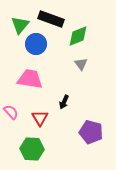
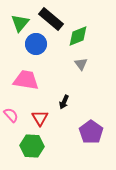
black rectangle: rotated 20 degrees clockwise
green triangle: moved 2 px up
pink trapezoid: moved 4 px left, 1 px down
pink semicircle: moved 3 px down
purple pentagon: rotated 20 degrees clockwise
green hexagon: moved 3 px up
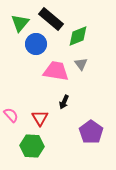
pink trapezoid: moved 30 px right, 9 px up
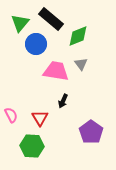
black arrow: moved 1 px left, 1 px up
pink semicircle: rotated 14 degrees clockwise
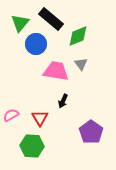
pink semicircle: rotated 91 degrees counterclockwise
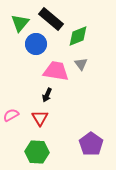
black arrow: moved 16 px left, 6 px up
purple pentagon: moved 12 px down
green hexagon: moved 5 px right, 6 px down
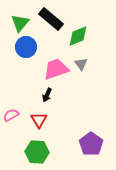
blue circle: moved 10 px left, 3 px down
pink trapezoid: moved 2 px up; rotated 28 degrees counterclockwise
red triangle: moved 1 px left, 2 px down
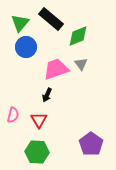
pink semicircle: moved 2 px right; rotated 133 degrees clockwise
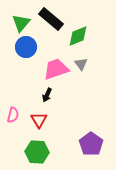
green triangle: moved 1 px right
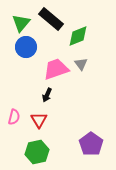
pink semicircle: moved 1 px right, 2 px down
green hexagon: rotated 15 degrees counterclockwise
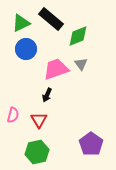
green triangle: rotated 24 degrees clockwise
blue circle: moved 2 px down
pink semicircle: moved 1 px left, 2 px up
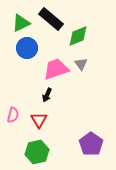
blue circle: moved 1 px right, 1 px up
